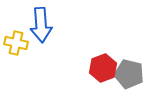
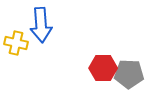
red hexagon: rotated 20 degrees clockwise
gray pentagon: rotated 12 degrees counterclockwise
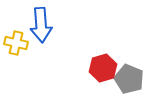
red hexagon: rotated 16 degrees counterclockwise
gray pentagon: moved 5 px down; rotated 20 degrees clockwise
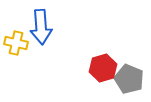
blue arrow: moved 2 px down
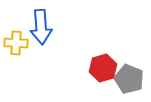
yellow cross: rotated 10 degrees counterclockwise
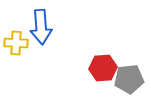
red hexagon: rotated 12 degrees clockwise
gray pentagon: rotated 28 degrees counterclockwise
